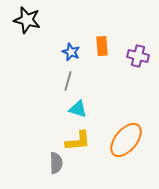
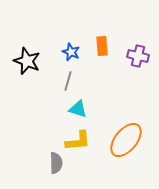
black star: moved 41 px down; rotated 8 degrees clockwise
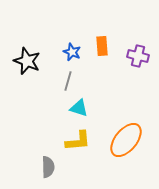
blue star: moved 1 px right
cyan triangle: moved 1 px right, 1 px up
gray semicircle: moved 8 px left, 4 px down
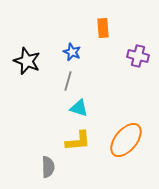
orange rectangle: moved 1 px right, 18 px up
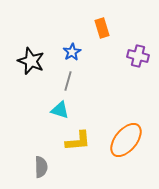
orange rectangle: moved 1 px left; rotated 12 degrees counterclockwise
blue star: rotated 18 degrees clockwise
black star: moved 4 px right
cyan triangle: moved 19 px left, 2 px down
gray semicircle: moved 7 px left
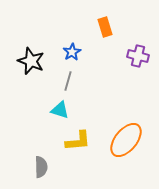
orange rectangle: moved 3 px right, 1 px up
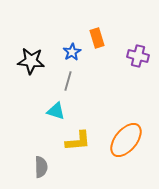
orange rectangle: moved 8 px left, 11 px down
black star: rotated 16 degrees counterclockwise
cyan triangle: moved 4 px left, 1 px down
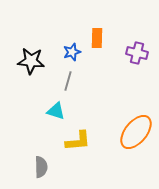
orange rectangle: rotated 18 degrees clockwise
blue star: rotated 12 degrees clockwise
purple cross: moved 1 px left, 3 px up
orange ellipse: moved 10 px right, 8 px up
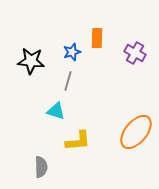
purple cross: moved 2 px left; rotated 15 degrees clockwise
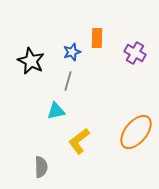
black star: rotated 20 degrees clockwise
cyan triangle: rotated 30 degrees counterclockwise
yellow L-shape: moved 1 px right; rotated 148 degrees clockwise
